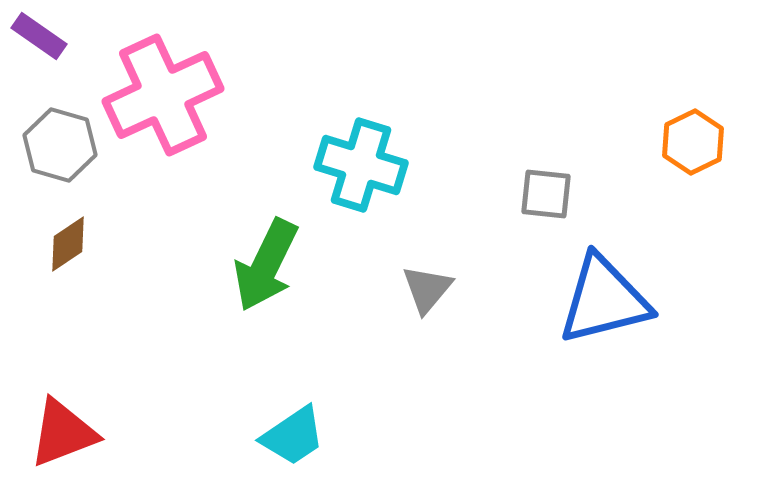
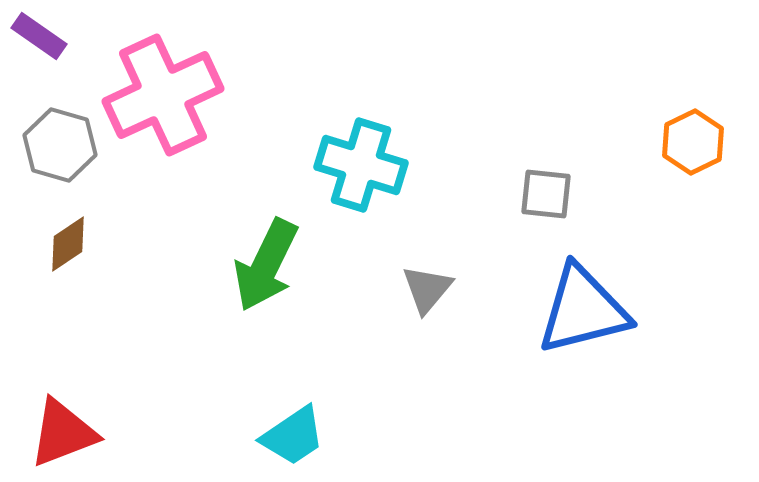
blue triangle: moved 21 px left, 10 px down
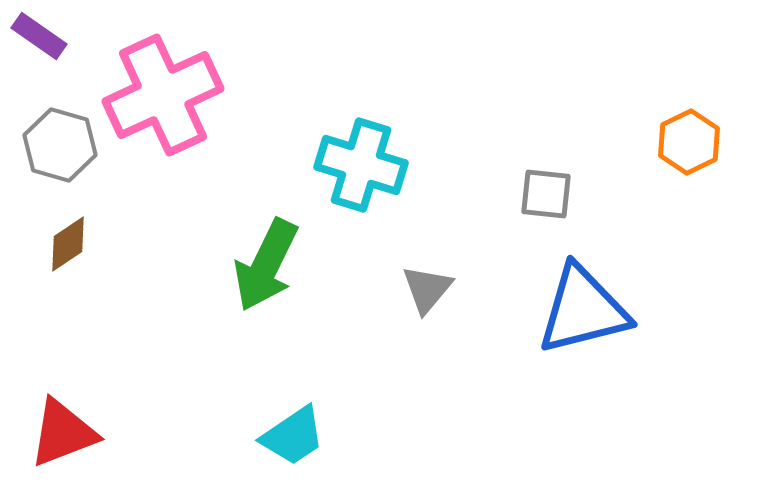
orange hexagon: moved 4 px left
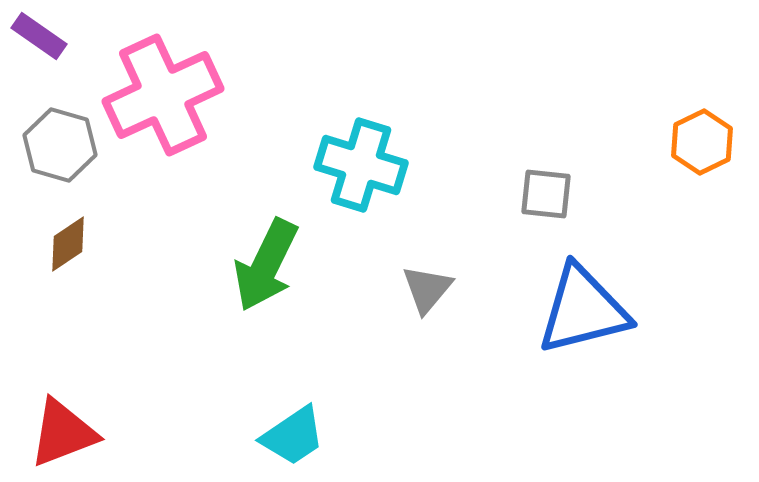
orange hexagon: moved 13 px right
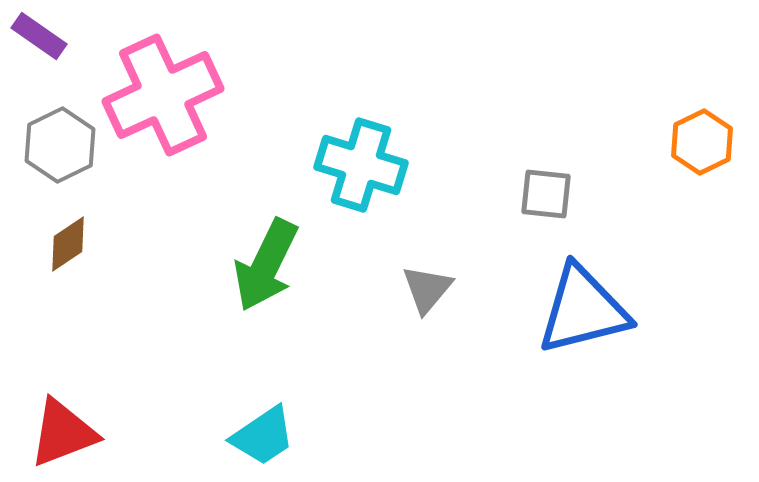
gray hexagon: rotated 18 degrees clockwise
cyan trapezoid: moved 30 px left
